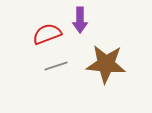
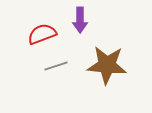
red semicircle: moved 5 px left
brown star: moved 1 px right, 1 px down
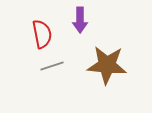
red semicircle: rotated 100 degrees clockwise
gray line: moved 4 px left
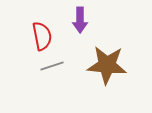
red semicircle: moved 2 px down
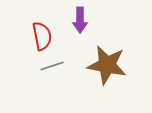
brown star: rotated 6 degrees clockwise
